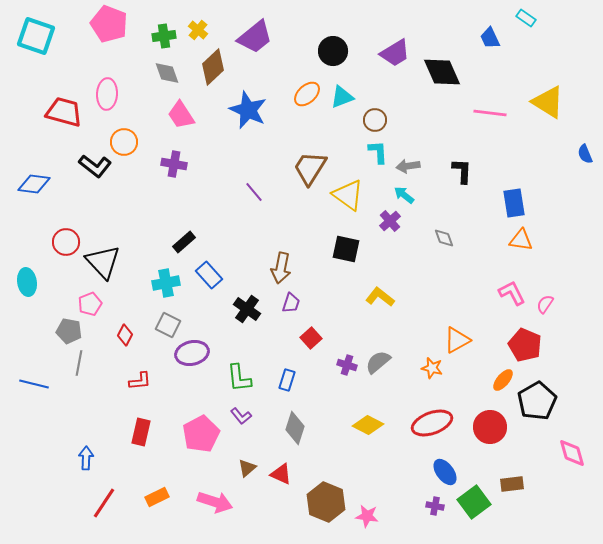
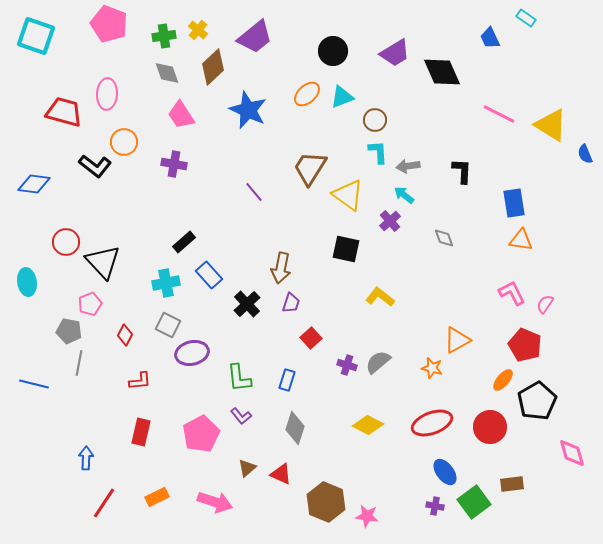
yellow triangle at (548, 102): moved 3 px right, 23 px down
pink line at (490, 113): moved 9 px right, 1 px down; rotated 20 degrees clockwise
black cross at (247, 309): moved 5 px up; rotated 12 degrees clockwise
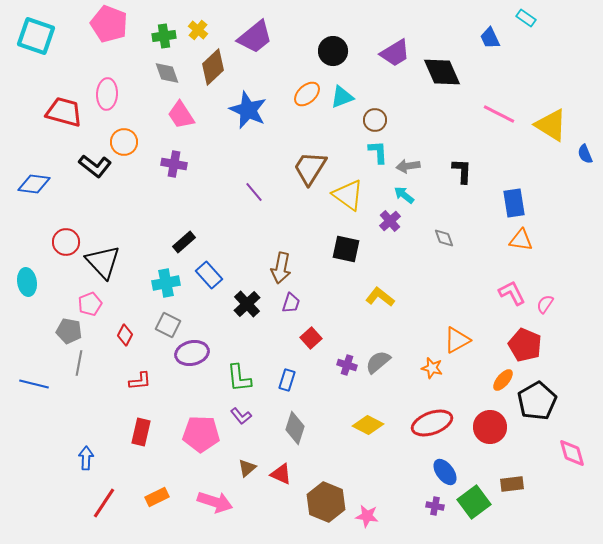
pink pentagon at (201, 434): rotated 30 degrees clockwise
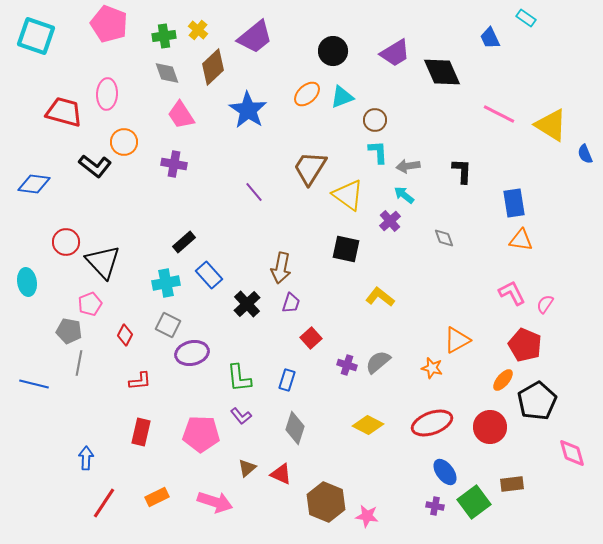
blue star at (248, 110): rotated 9 degrees clockwise
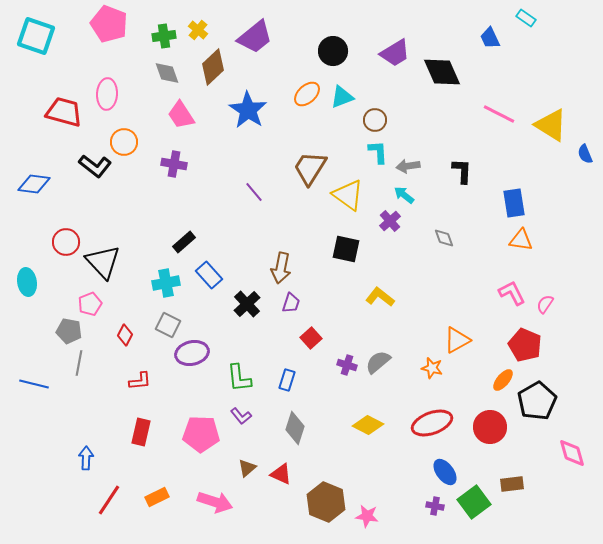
red line at (104, 503): moved 5 px right, 3 px up
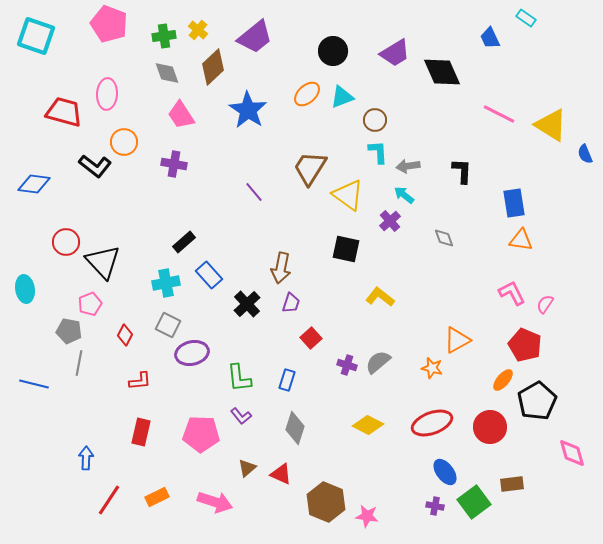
cyan ellipse at (27, 282): moved 2 px left, 7 px down
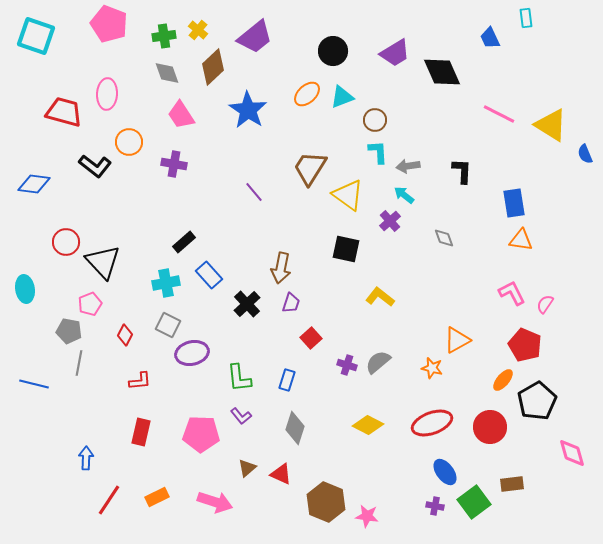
cyan rectangle at (526, 18): rotated 48 degrees clockwise
orange circle at (124, 142): moved 5 px right
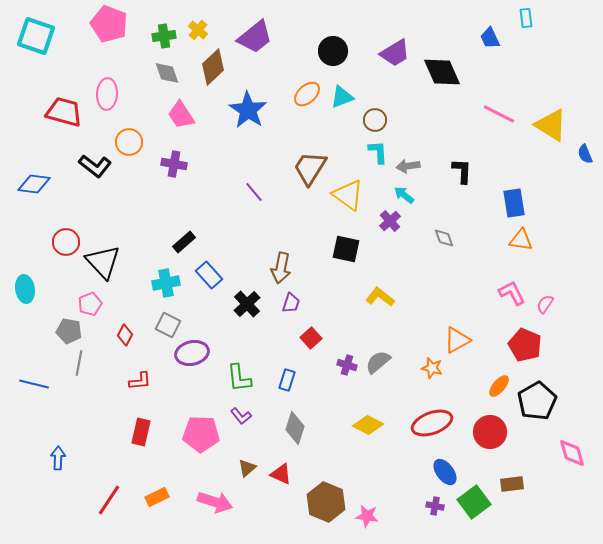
orange ellipse at (503, 380): moved 4 px left, 6 px down
red circle at (490, 427): moved 5 px down
blue arrow at (86, 458): moved 28 px left
